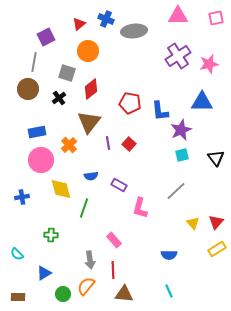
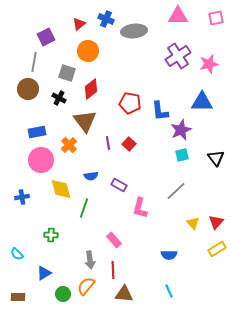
black cross at (59, 98): rotated 24 degrees counterclockwise
brown triangle at (89, 122): moved 4 px left, 1 px up; rotated 15 degrees counterclockwise
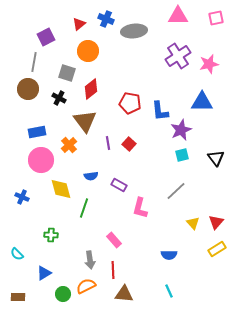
blue cross at (22, 197): rotated 32 degrees clockwise
orange semicircle at (86, 286): rotated 24 degrees clockwise
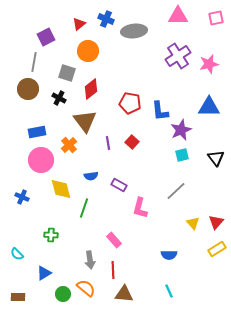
blue triangle at (202, 102): moved 7 px right, 5 px down
red square at (129, 144): moved 3 px right, 2 px up
orange semicircle at (86, 286): moved 2 px down; rotated 66 degrees clockwise
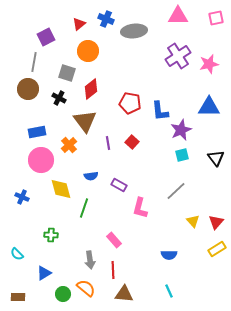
yellow triangle at (193, 223): moved 2 px up
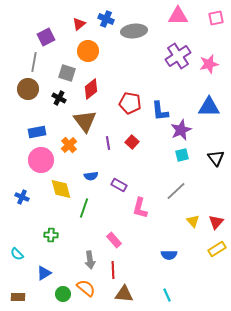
cyan line at (169, 291): moved 2 px left, 4 px down
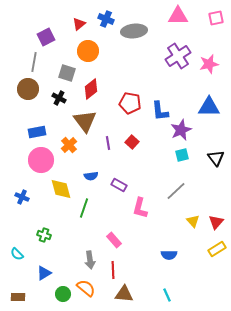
green cross at (51, 235): moved 7 px left; rotated 16 degrees clockwise
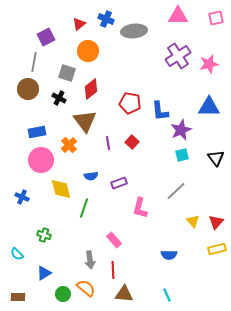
purple rectangle at (119, 185): moved 2 px up; rotated 49 degrees counterclockwise
yellow rectangle at (217, 249): rotated 18 degrees clockwise
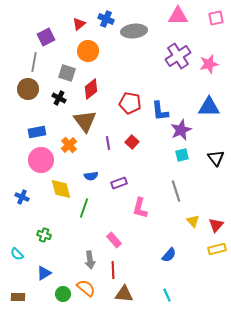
gray line at (176, 191): rotated 65 degrees counterclockwise
red triangle at (216, 222): moved 3 px down
blue semicircle at (169, 255): rotated 49 degrees counterclockwise
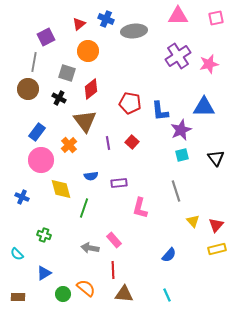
blue triangle at (209, 107): moved 5 px left
blue rectangle at (37, 132): rotated 42 degrees counterclockwise
purple rectangle at (119, 183): rotated 14 degrees clockwise
gray arrow at (90, 260): moved 12 px up; rotated 108 degrees clockwise
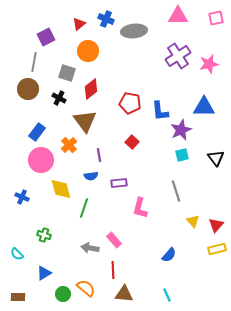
purple line at (108, 143): moved 9 px left, 12 px down
